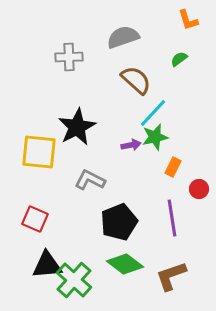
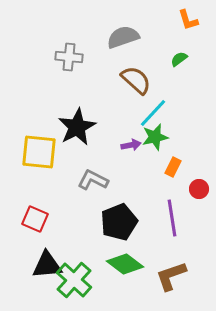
gray cross: rotated 8 degrees clockwise
gray L-shape: moved 3 px right
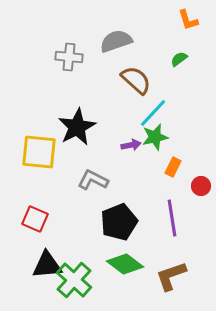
gray semicircle: moved 7 px left, 4 px down
red circle: moved 2 px right, 3 px up
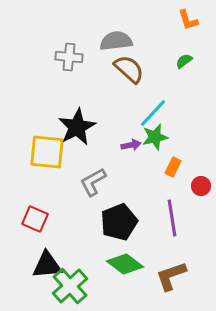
gray semicircle: rotated 12 degrees clockwise
green semicircle: moved 5 px right, 2 px down
brown semicircle: moved 7 px left, 11 px up
yellow square: moved 8 px right
gray L-shape: moved 2 px down; rotated 56 degrees counterclockwise
green cross: moved 4 px left, 6 px down; rotated 6 degrees clockwise
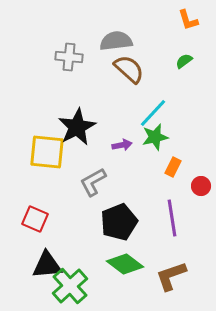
purple arrow: moved 9 px left
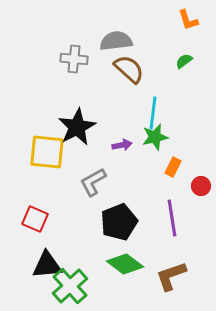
gray cross: moved 5 px right, 2 px down
cyan line: rotated 36 degrees counterclockwise
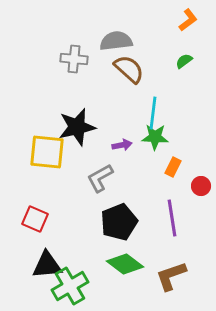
orange L-shape: rotated 110 degrees counterclockwise
black star: rotated 15 degrees clockwise
green star: rotated 16 degrees clockwise
gray L-shape: moved 7 px right, 4 px up
green cross: rotated 12 degrees clockwise
